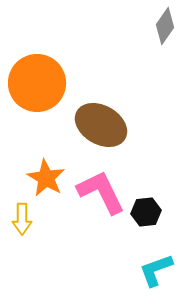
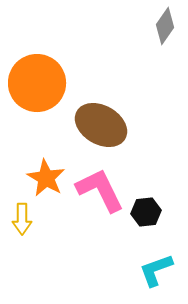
pink L-shape: moved 1 px left, 2 px up
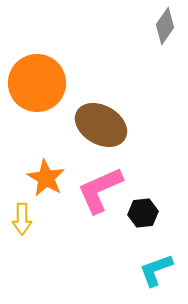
pink L-shape: rotated 88 degrees counterclockwise
black hexagon: moved 3 px left, 1 px down
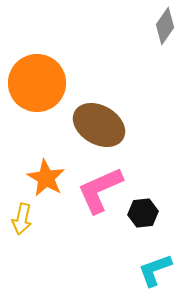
brown ellipse: moved 2 px left
yellow arrow: rotated 12 degrees clockwise
cyan L-shape: moved 1 px left
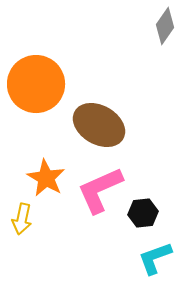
orange circle: moved 1 px left, 1 px down
cyan L-shape: moved 12 px up
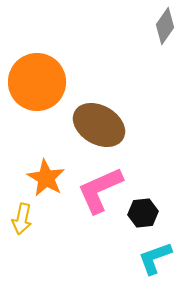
orange circle: moved 1 px right, 2 px up
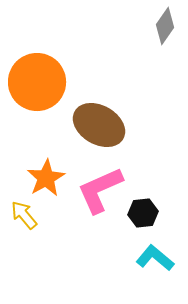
orange star: rotated 12 degrees clockwise
yellow arrow: moved 2 px right, 4 px up; rotated 128 degrees clockwise
cyan L-shape: rotated 60 degrees clockwise
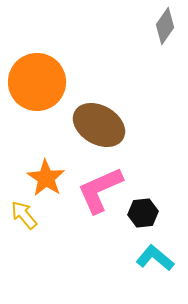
orange star: rotated 9 degrees counterclockwise
